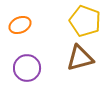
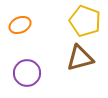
purple circle: moved 5 px down
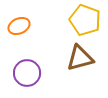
yellow pentagon: moved 1 px up
orange ellipse: moved 1 px left, 1 px down
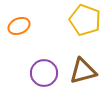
brown triangle: moved 3 px right, 13 px down
purple circle: moved 17 px right
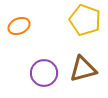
brown triangle: moved 2 px up
